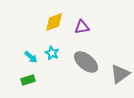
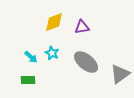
green rectangle: rotated 16 degrees clockwise
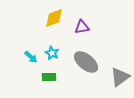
yellow diamond: moved 4 px up
gray triangle: moved 3 px down
green rectangle: moved 21 px right, 3 px up
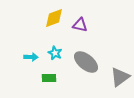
purple triangle: moved 2 px left, 2 px up; rotated 21 degrees clockwise
cyan star: moved 3 px right
cyan arrow: rotated 40 degrees counterclockwise
green rectangle: moved 1 px down
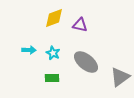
cyan star: moved 2 px left
cyan arrow: moved 2 px left, 7 px up
green rectangle: moved 3 px right
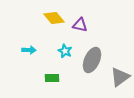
yellow diamond: rotated 70 degrees clockwise
cyan star: moved 12 px right, 2 px up
gray ellipse: moved 6 px right, 2 px up; rotated 75 degrees clockwise
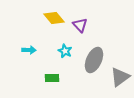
purple triangle: rotated 35 degrees clockwise
gray ellipse: moved 2 px right
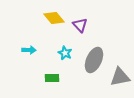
cyan star: moved 2 px down
gray triangle: rotated 25 degrees clockwise
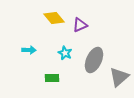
purple triangle: rotated 49 degrees clockwise
gray triangle: moved 1 px left; rotated 30 degrees counterclockwise
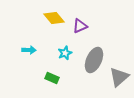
purple triangle: moved 1 px down
cyan star: rotated 24 degrees clockwise
green rectangle: rotated 24 degrees clockwise
